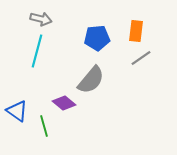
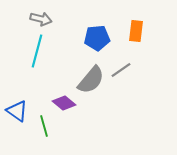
gray line: moved 20 px left, 12 px down
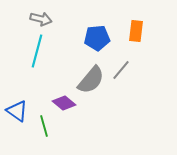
gray line: rotated 15 degrees counterclockwise
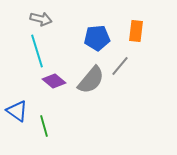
cyan line: rotated 32 degrees counterclockwise
gray line: moved 1 px left, 4 px up
purple diamond: moved 10 px left, 22 px up
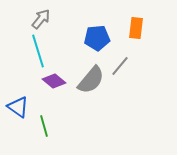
gray arrow: rotated 65 degrees counterclockwise
orange rectangle: moved 3 px up
cyan line: moved 1 px right
blue triangle: moved 1 px right, 4 px up
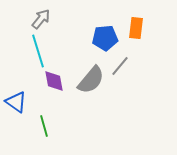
blue pentagon: moved 8 px right
purple diamond: rotated 40 degrees clockwise
blue triangle: moved 2 px left, 5 px up
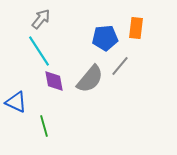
cyan line: moved 1 px right; rotated 16 degrees counterclockwise
gray semicircle: moved 1 px left, 1 px up
blue triangle: rotated 10 degrees counterclockwise
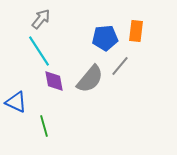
orange rectangle: moved 3 px down
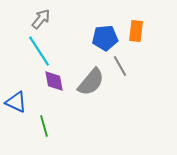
gray line: rotated 70 degrees counterclockwise
gray semicircle: moved 1 px right, 3 px down
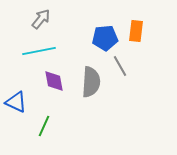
cyan line: rotated 68 degrees counterclockwise
gray semicircle: rotated 36 degrees counterclockwise
green line: rotated 40 degrees clockwise
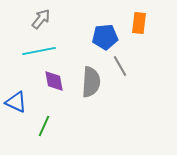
orange rectangle: moved 3 px right, 8 px up
blue pentagon: moved 1 px up
